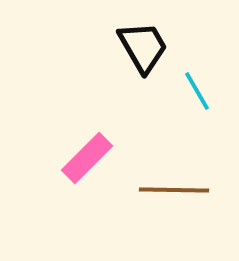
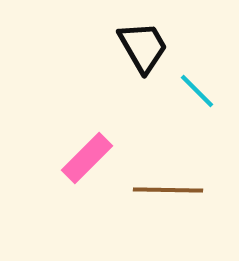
cyan line: rotated 15 degrees counterclockwise
brown line: moved 6 px left
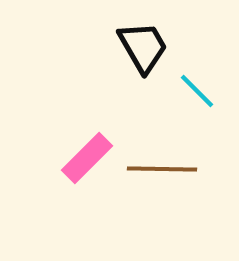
brown line: moved 6 px left, 21 px up
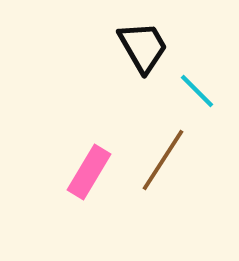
pink rectangle: moved 2 px right, 14 px down; rotated 14 degrees counterclockwise
brown line: moved 1 px right, 9 px up; rotated 58 degrees counterclockwise
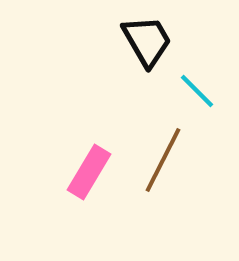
black trapezoid: moved 4 px right, 6 px up
brown line: rotated 6 degrees counterclockwise
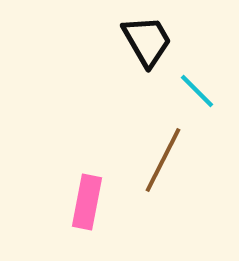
pink rectangle: moved 2 px left, 30 px down; rotated 20 degrees counterclockwise
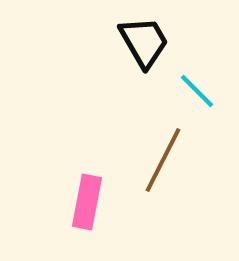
black trapezoid: moved 3 px left, 1 px down
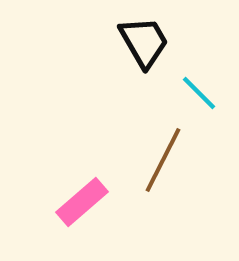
cyan line: moved 2 px right, 2 px down
pink rectangle: moved 5 px left; rotated 38 degrees clockwise
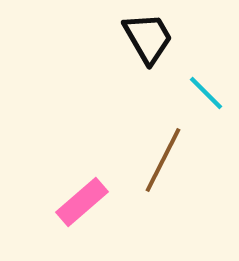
black trapezoid: moved 4 px right, 4 px up
cyan line: moved 7 px right
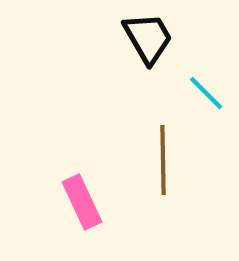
brown line: rotated 28 degrees counterclockwise
pink rectangle: rotated 74 degrees counterclockwise
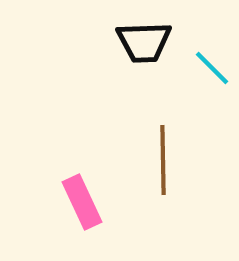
black trapezoid: moved 4 px left, 4 px down; rotated 118 degrees clockwise
cyan line: moved 6 px right, 25 px up
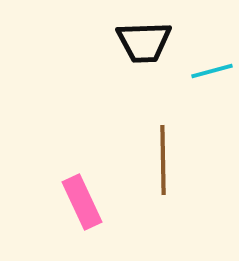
cyan line: moved 3 px down; rotated 60 degrees counterclockwise
